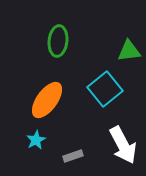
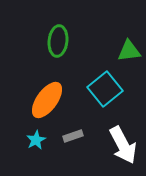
gray rectangle: moved 20 px up
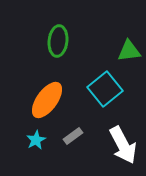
gray rectangle: rotated 18 degrees counterclockwise
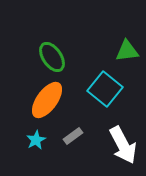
green ellipse: moved 6 px left, 16 px down; rotated 40 degrees counterclockwise
green triangle: moved 2 px left
cyan square: rotated 12 degrees counterclockwise
